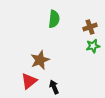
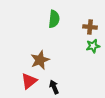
brown cross: rotated 24 degrees clockwise
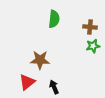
brown star: rotated 24 degrees clockwise
red triangle: moved 2 px left, 1 px down
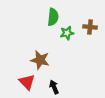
green semicircle: moved 1 px left, 2 px up
green star: moved 26 px left, 13 px up
brown star: rotated 12 degrees clockwise
red triangle: rotated 36 degrees counterclockwise
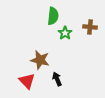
green semicircle: moved 1 px up
green star: moved 2 px left; rotated 24 degrees counterclockwise
red triangle: moved 1 px up
black arrow: moved 3 px right, 8 px up
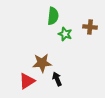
green star: moved 1 px down; rotated 16 degrees counterclockwise
brown star: moved 2 px right, 3 px down; rotated 18 degrees counterclockwise
red triangle: rotated 42 degrees clockwise
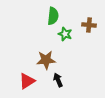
brown cross: moved 1 px left, 2 px up
brown star: moved 4 px right, 3 px up
black arrow: moved 1 px right, 1 px down
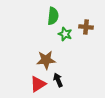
brown cross: moved 3 px left, 2 px down
red triangle: moved 11 px right, 3 px down
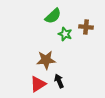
green semicircle: rotated 42 degrees clockwise
black arrow: moved 1 px right, 1 px down
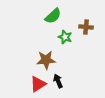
green star: moved 3 px down
black arrow: moved 1 px left
